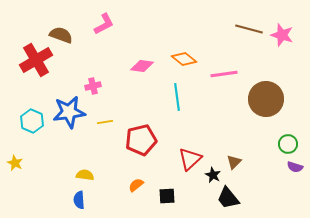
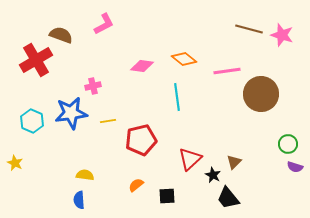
pink line: moved 3 px right, 3 px up
brown circle: moved 5 px left, 5 px up
blue star: moved 2 px right, 1 px down
yellow line: moved 3 px right, 1 px up
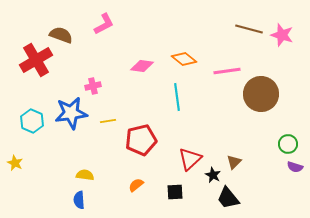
black square: moved 8 px right, 4 px up
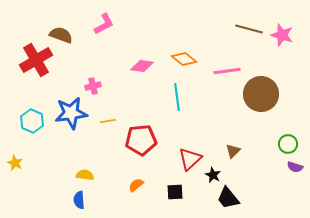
red pentagon: rotated 8 degrees clockwise
brown triangle: moved 1 px left, 11 px up
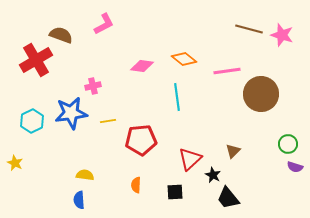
cyan hexagon: rotated 10 degrees clockwise
orange semicircle: rotated 49 degrees counterclockwise
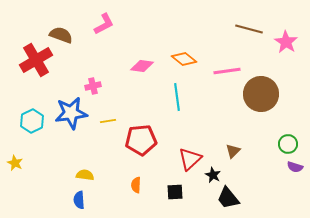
pink star: moved 4 px right, 7 px down; rotated 15 degrees clockwise
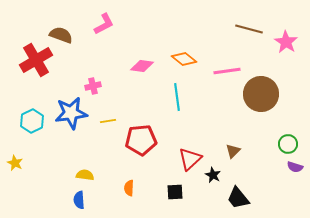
orange semicircle: moved 7 px left, 3 px down
black trapezoid: moved 10 px right
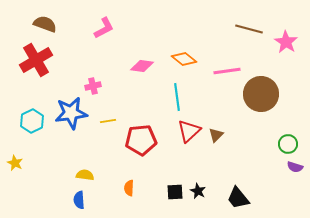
pink L-shape: moved 4 px down
brown semicircle: moved 16 px left, 11 px up
brown triangle: moved 17 px left, 16 px up
red triangle: moved 1 px left, 28 px up
black star: moved 15 px left, 16 px down
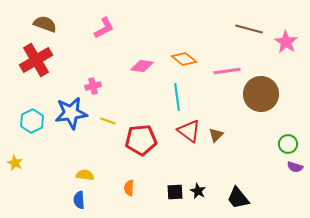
yellow line: rotated 28 degrees clockwise
red triangle: rotated 40 degrees counterclockwise
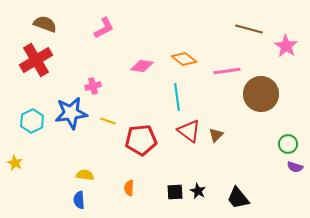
pink star: moved 4 px down
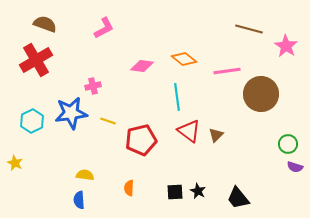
red pentagon: rotated 8 degrees counterclockwise
